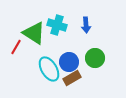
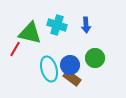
green triangle: moved 4 px left; rotated 20 degrees counterclockwise
red line: moved 1 px left, 2 px down
blue circle: moved 1 px right, 3 px down
cyan ellipse: rotated 15 degrees clockwise
brown rectangle: rotated 66 degrees clockwise
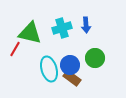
cyan cross: moved 5 px right, 3 px down; rotated 36 degrees counterclockwise
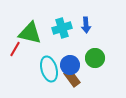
brown rectangle: rotated 18 degrees clockwise
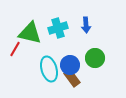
cyan cross: moved 4 px left
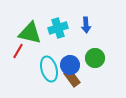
red line: moved 3 px right, 2 px down
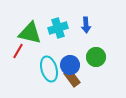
green circle: moved 1 px right, 1 px up
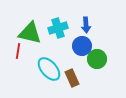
red line: rotated 21 degrees counterclockwise
green circle: moved 1 px right, 2 px down
blue circle: moved 12 px right, 19 px up
cyan ellipse: rotated 25 degrees counterclockwise
brown rectangle: rotated 12 degrees clockwise
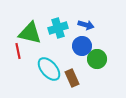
blue arrow: rotated 70 degrees counterclockwise
red line: rotated 21 degrees counterclockwise
